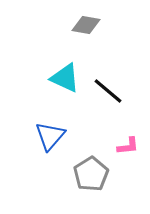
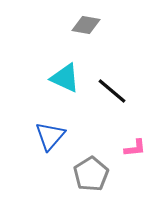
black line: moved 4 px right
pink L-shape: moved 7 px right, 2 px down
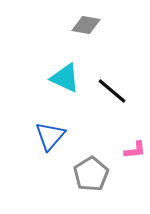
pink L-shape: moved 2 px down
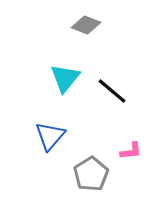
gray diamond: rotated 12 degrees clockwise
cyan triangle: rotated 44 degrees clockwise
pink L-shape: moved 4 px left, 1 px down
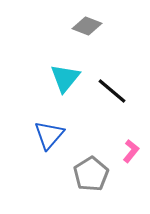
gray diamond: moved 1 px right, 1 px down
blue triangle: moved 1 px left, 1 px up
pink L-shape: rotated 45 degrees counterclockwise
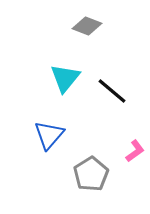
pink L-shape: moved 4 px right; rotated 15 degrees clockwise
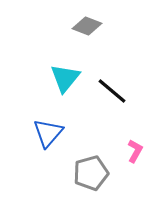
blue triangle: moved 1 px left, 2 px up
pink L-shape: rotated 25 degrees counterclockwise
gray pentagon: moved 1 px up; rotated 16 degrees clockwise
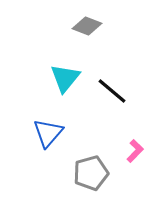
pink L-shape: rotated 15 degrees clockwise
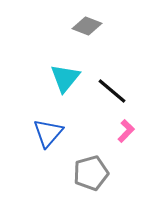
pink L-shape: moved 9 px left, 20 px up
